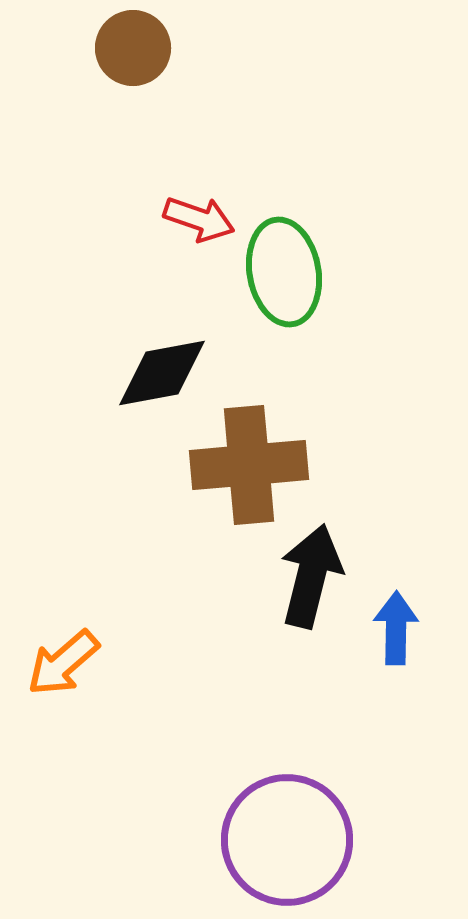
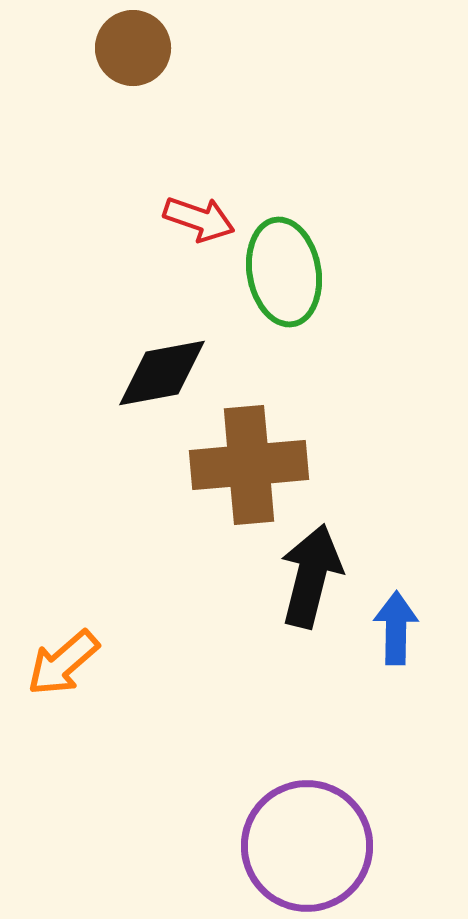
purple circle: moved 20 px right, 6 px down
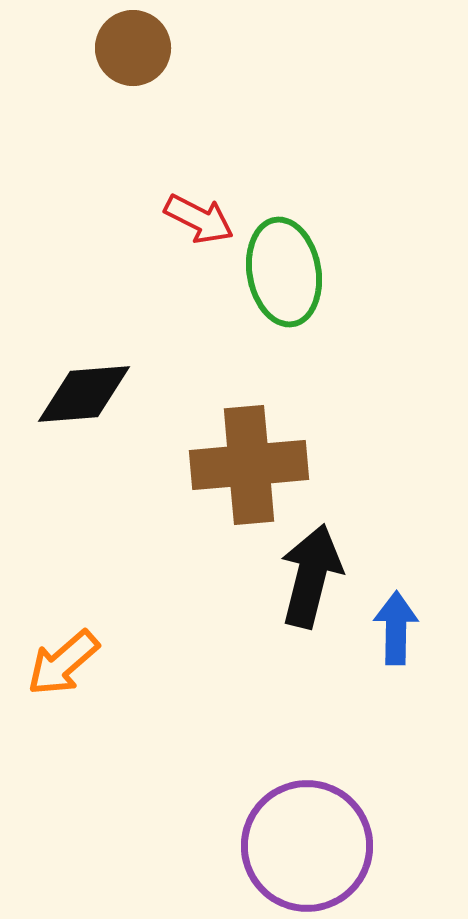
red arrow: rotated 8 degrees clockwise
black diamond: moved 78 px left, 21 px down; rotated 6 degrees clockwise
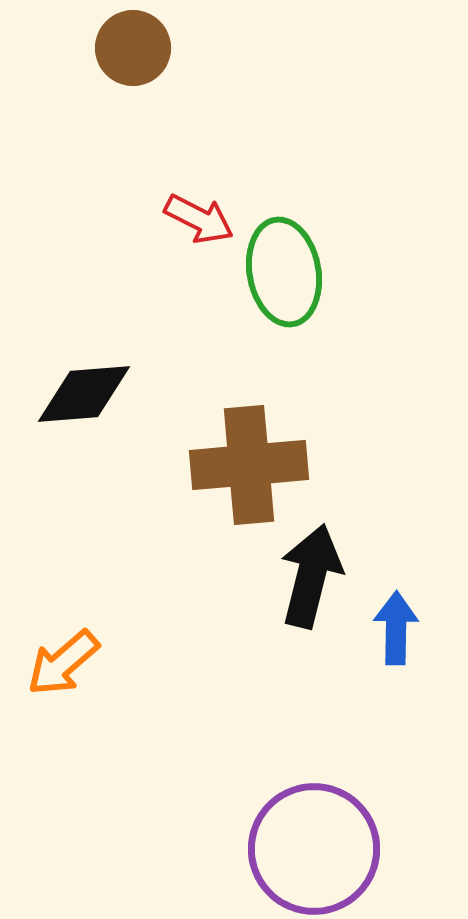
purple circle: moved 7 px right, 3 px down
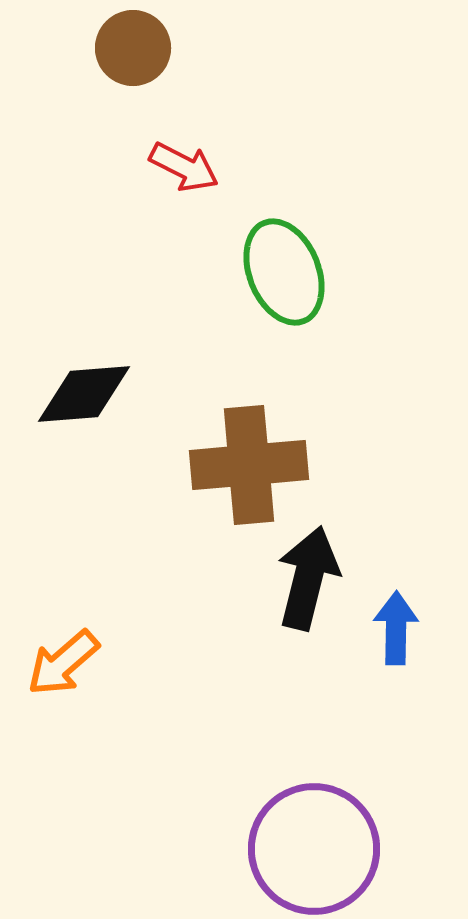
red arrow: moved 15 px left, 52 px up
green ellipse: rotated 12 degrees counterclockwise
black arrow: moved 3 px left, 2 px down
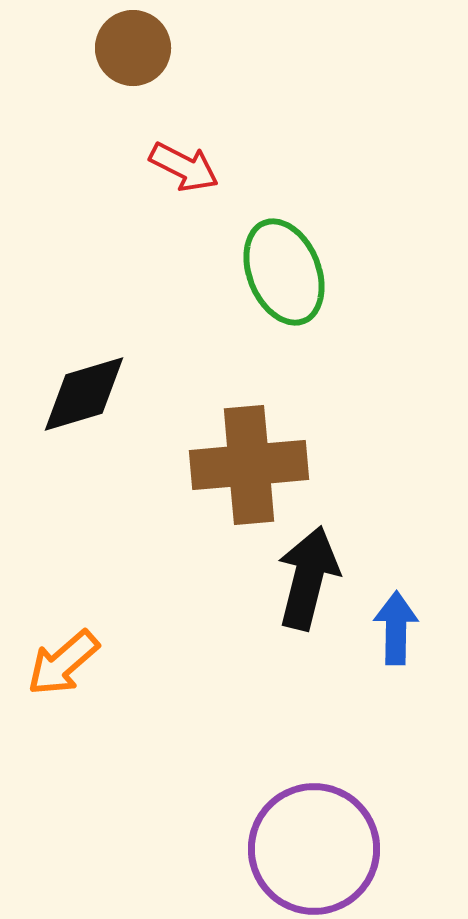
black diamond: rotated 12 degrees counterclockwise
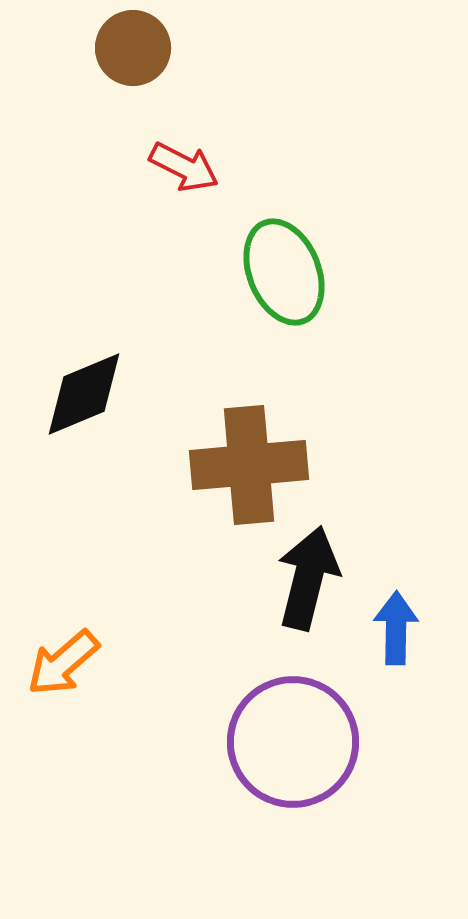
black diamond: rotated 6 degrees counterclockwise
purple circle: moved 21 px left, 107 px up
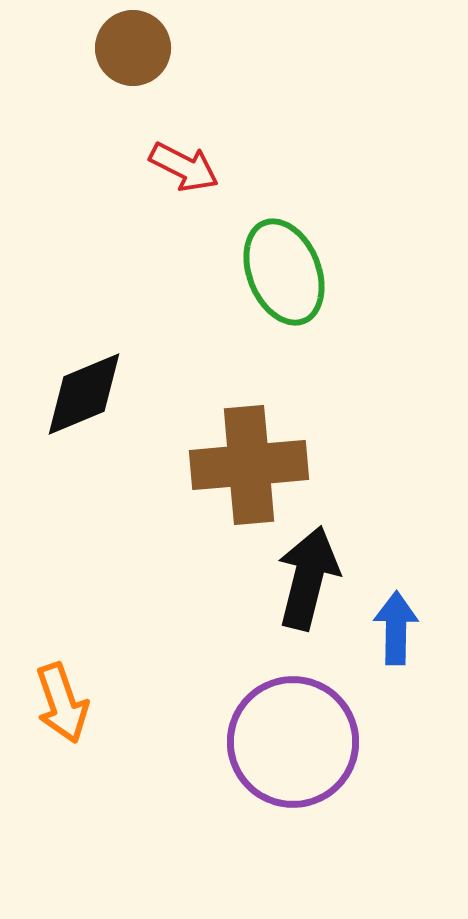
orange arrow: moved 1 px left, 40 px down; rotated 68 degrees counterclockwise
